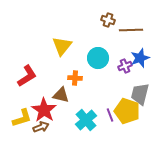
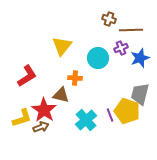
brown cross: moved 1 px right, 1 px up
purple cross: moved 4 px left, 18 px up
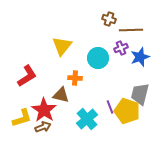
blue star: moved 1 px up
purple line: moved 8 px up
cyan cross: moved 1 px right, 1 px up
brown arrow: moved 2 px right
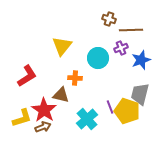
blue star: moved 1 px right, 3 px down
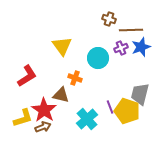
yellow triangle: rotated 15 degrees counterclockwise
blue star: moved 13 px up
orange cross: rotated 16 degrees clockwise
yellow L-shape: moved 1 px right
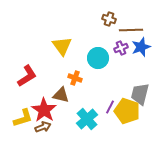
purple line: rotated 48 degrees clockwise
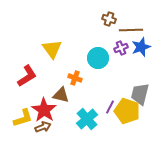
yellow triangle: moved 10 px left, 3 px down
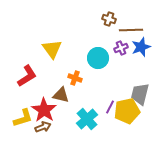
yellow pentagon: rotated 30 degrees counterclockwise
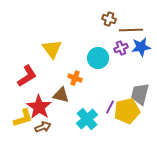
blue star: rotated 12 degrees clockwise
red star: moved 5 px left, 3 px up
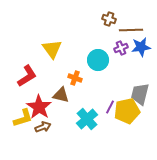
cyan circle: moved 2 px down
